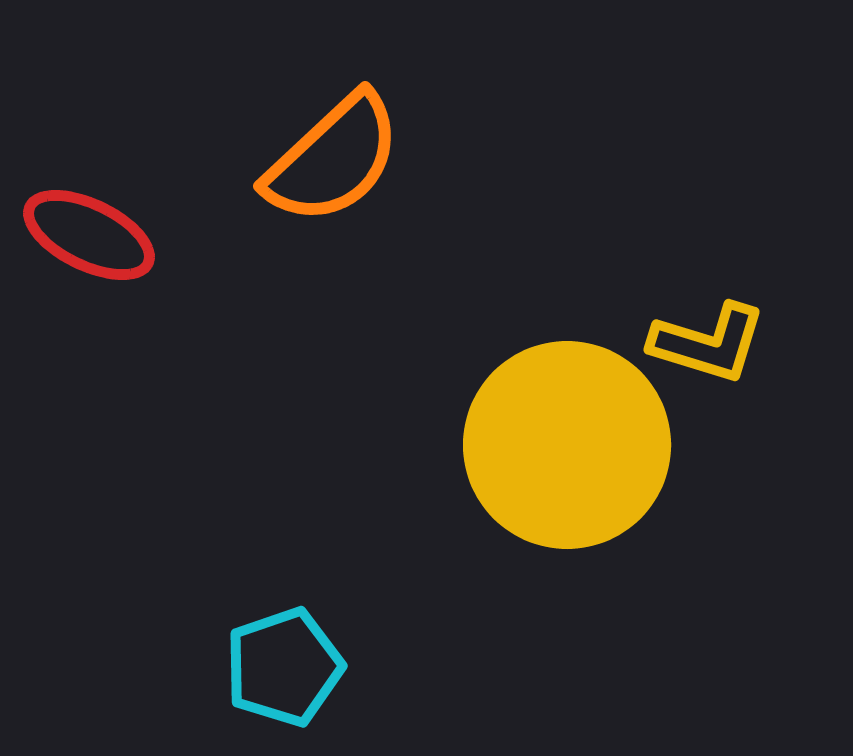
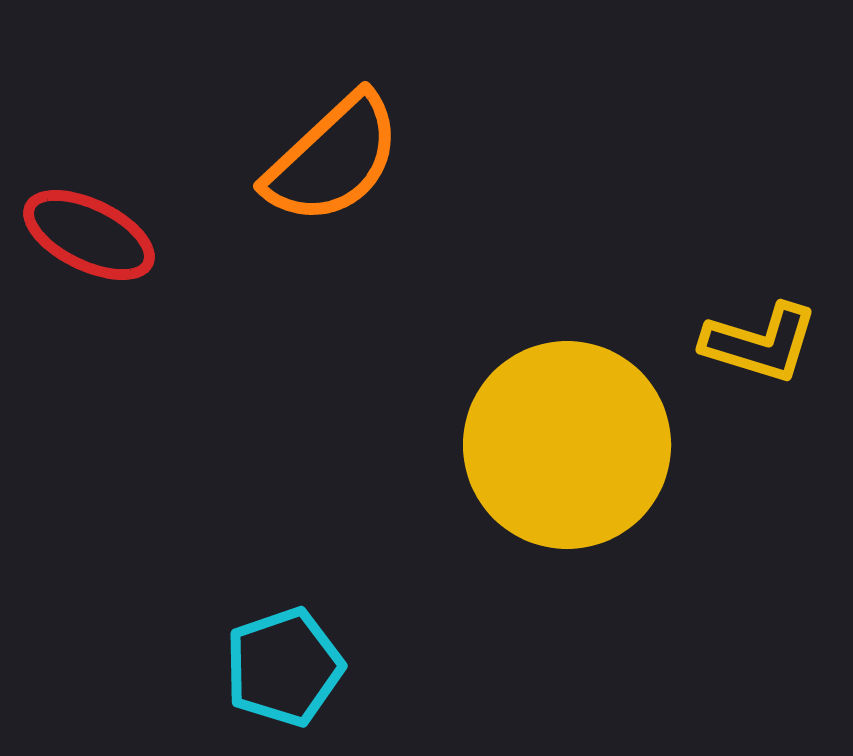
yellow L-shape: moved 52 px right
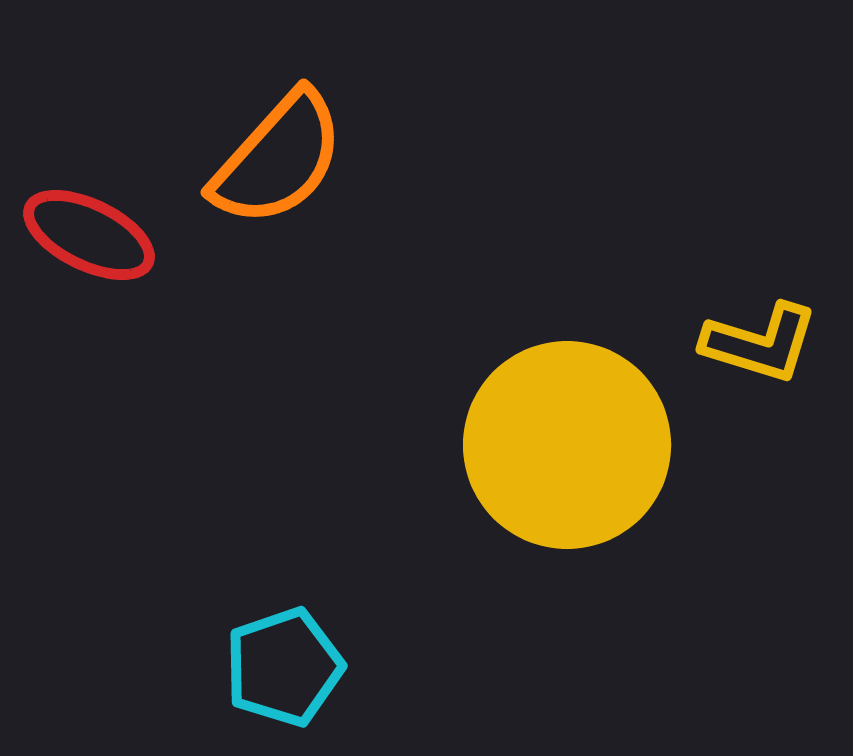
orange semicircle: moved 55 px left; rotated 5 degrees counterclockwise
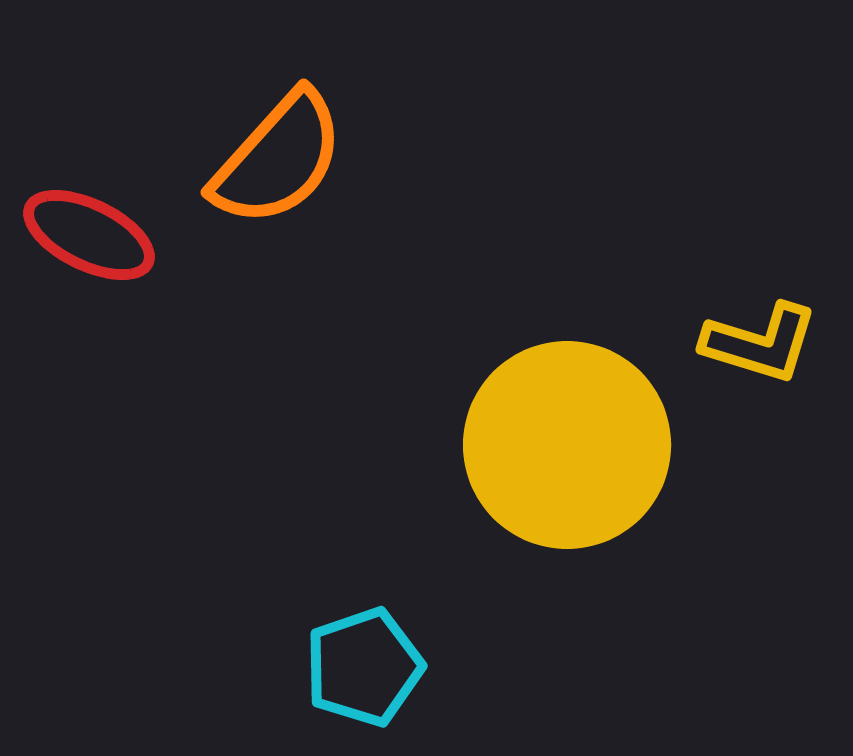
cyan pentagon: moved 80 px right
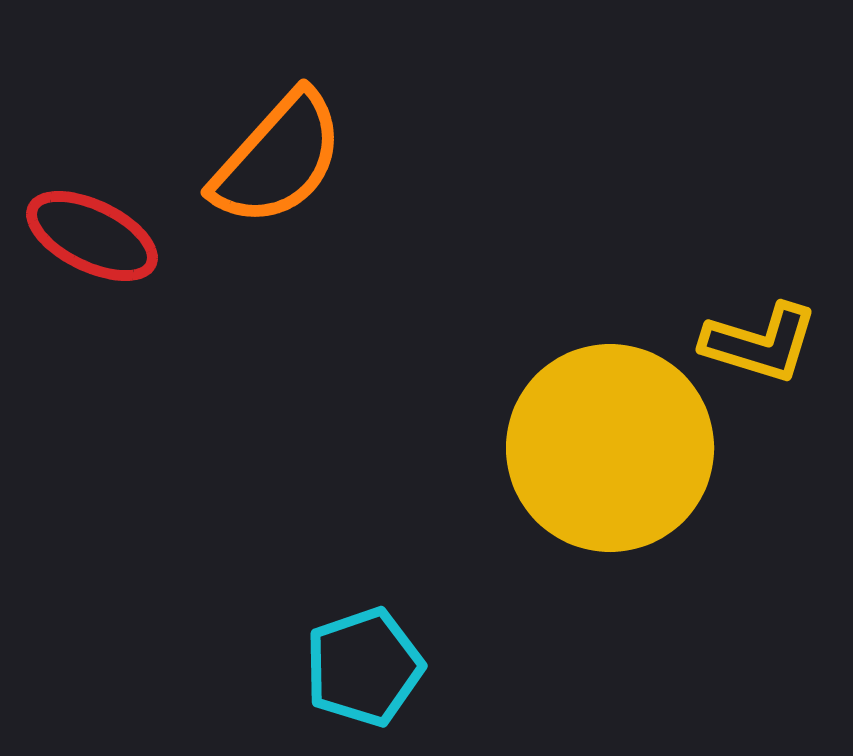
red ellipse: moved 3 px right, 1 px down
yellow circle: moved 43 px right, 3 px down
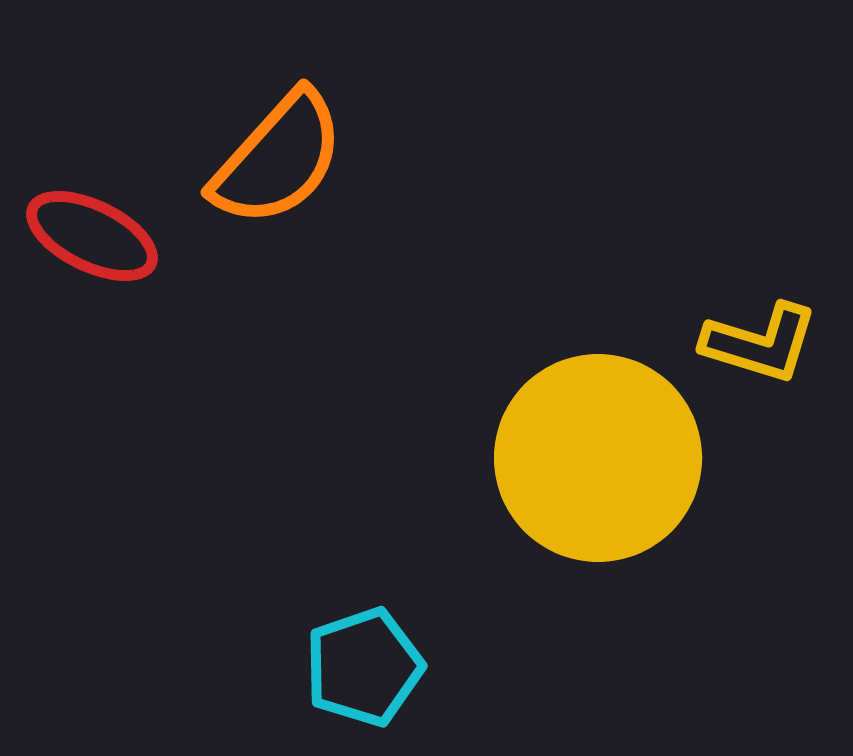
yellow circle: moved 12 px left, 10 px down
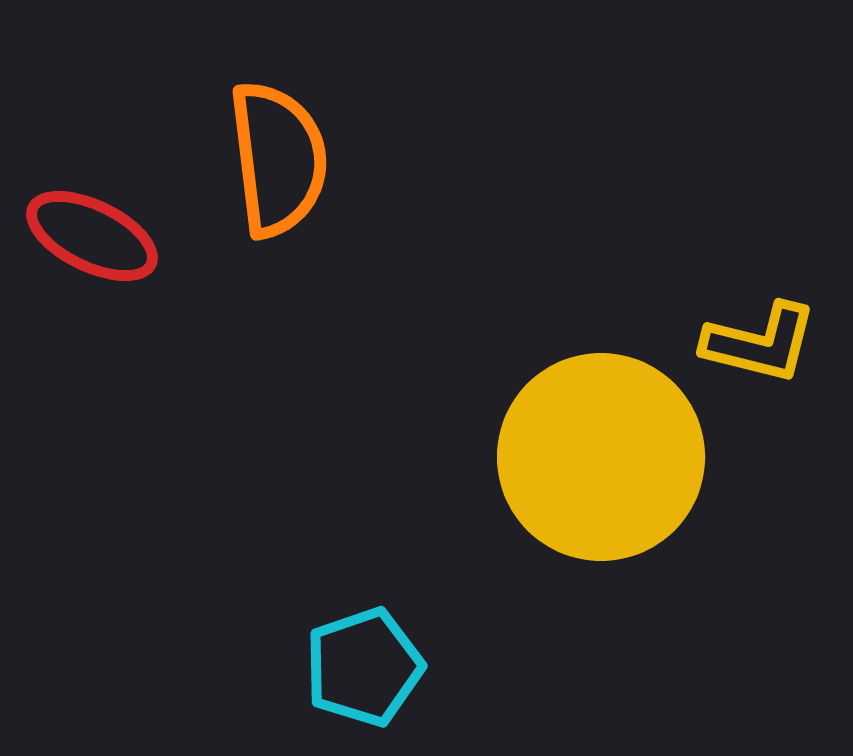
orange semicircle: rotated 49 degrees counterclockwise
yellow L-shape: rotated 3 degrees counterclockwise
yellow circle: moved 3 px right, 1 px up
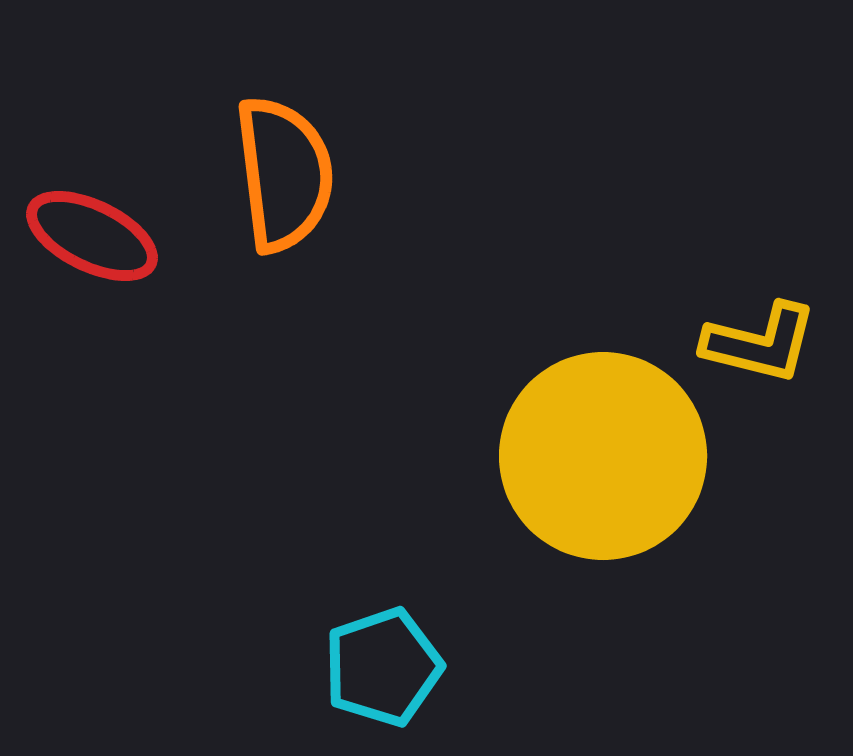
orange semicircle: moved 6 px right, 15 px down
yellow circle: moved 2 px right, 1 px up
cyan pentagon: moved 19 px right
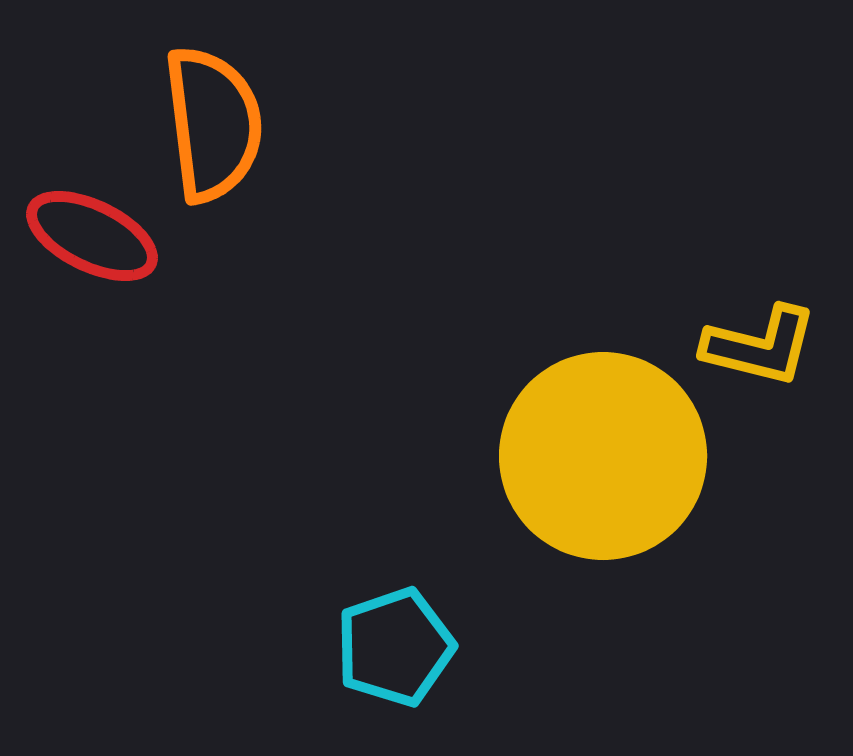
orange semicircle: moved 71 px left, 50 px up
yellow L-shape: moved 3 px down
cyan pentagon: moved 12 px right, 20 px up
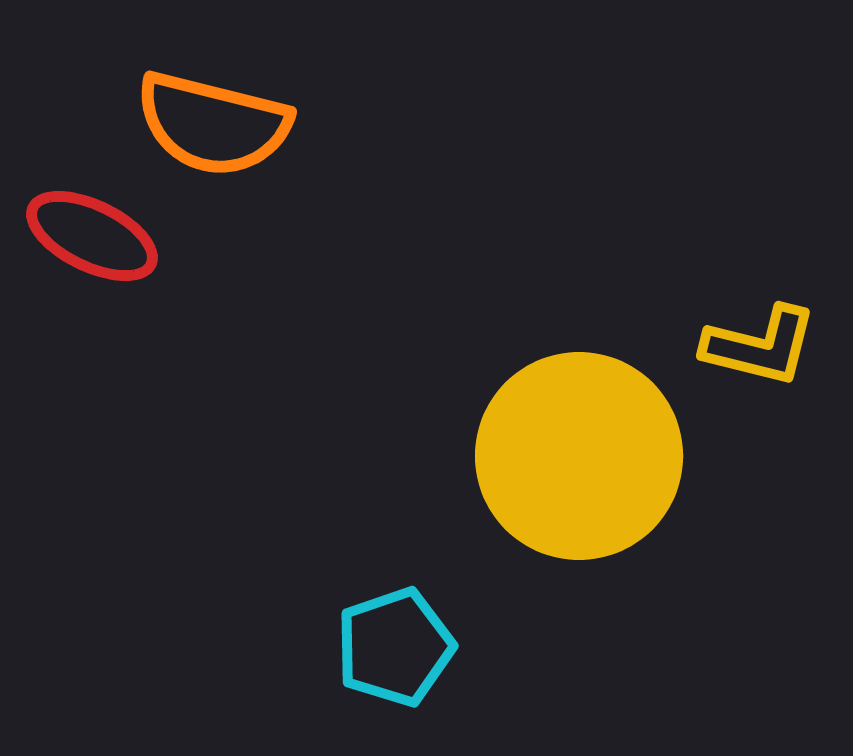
orange semicircle: rotated 111 degrees clockwise
yellow circle: moved 24 px left
